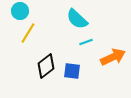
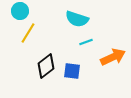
cyan semicircle: rotated 25 degrees counterclockwise
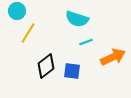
cyan circle: moved 3 px left
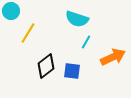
cyan circle: moved 6 px left
cyan line: rotated 40 degrees counterclockwise
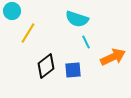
cyan circle: moved 1 px right
cyan line: rotated 56 degrees counterclockwise
blue square: moved 1 px right, 1 px up; rotated 12 degrees counterclockwise
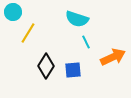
cyan circle: moved 1 px right, 1 px down
black diamond: rotated 20 degrees counterclockwise
